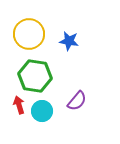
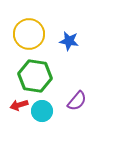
red arrow: rotated 90 degrees counterclockwise
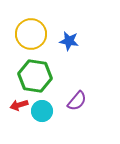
yellow circle: moved 2 px right
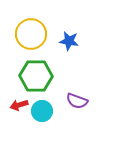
green hexagon: moved 1 px right; rotated 8 degrees counterclockwise
purple semicircle: rotated 70 degrees clockwise
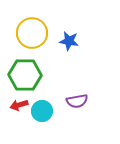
yellow circle: moved 1 px right, 1 px up
green hexagon: moved 11 px left, 1 px up
purple semicircle: rotated 30 degrees counterclockwise
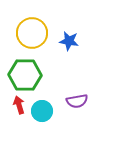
red arrow: rotated 90 degrees clockwise
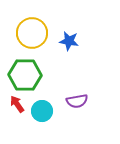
red arrow: moved 2 px left, 1 px up; rotated 18 degrees counterclockwise
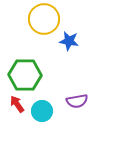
yellow circle: moved 12 px right, 14 px up
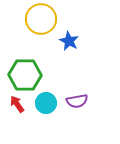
yellow circle: moved 3 px left
blue star: rotated 18 degrees clockwise
cyan circle: moved 4 px right, 8 px up
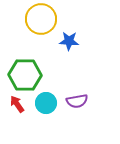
blue star: rotated 24 degrees counterclockwise
